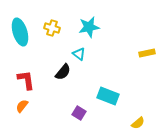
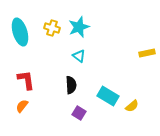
cyan star: moved 10 px left; rotated 10 degrees counterclockwise
cyan triangle: moved 2 px down
black semicircle: moved 8 px right, 13 px down; rotated 42 degrees counterclockwise
cyan rectangle: rotated 10 degrees clockwise
yellow semicircle: moved 6 px left, 17 px up
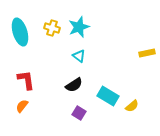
black semicircle: moved 3 px right; rotated 60 degrees clockwise
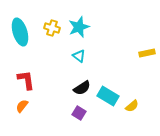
black semicircle: moved 8 px right, 3 px down
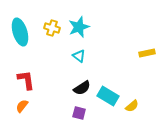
purple square: rotated 16 degrees counterclockwise
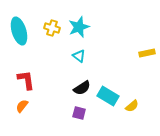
cyan ellipse: moved 1 px left, 1 px up
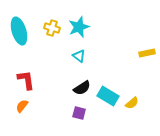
yellow semicircle: moved 3 px up
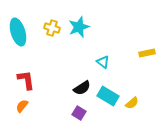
cyan ellipse: moved 1 px left, 1 px down
cyan triangle: moved 24 px right, 6 px down
purple square: rotated 16 degrees clockwise
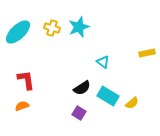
cyan ellipse: rotated 64 degrees clockwise
orange semicircle: rotated 32 degrees clockwise
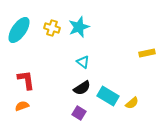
cyan ellipse: moved 1 px right, 2 px up; rotated 12 degrees counterclockwise
cyan triangle: moved 20 px left
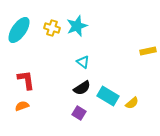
cyan star: moved 2 px left, 1 px up
yellow rectangle: moved 1 px right, 2 px up
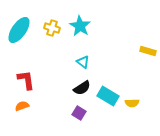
cyan star: moved 3 px right; rotated 20 degrees counterclockwise
yellow rectangle: rotated 28 degrees clockwise
yellow semicircle: rotated 40 degrees clockwise
